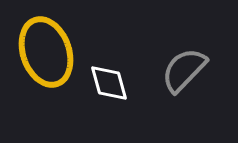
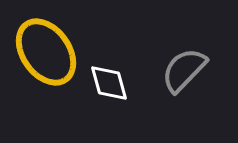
yellow ellipse: rotated 16 degrees counterclockwise
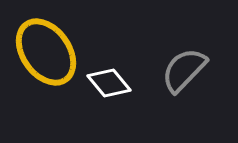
white diamond: rotated 24 degrees counterclockwise
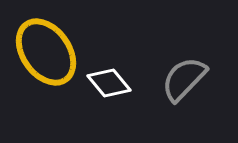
gray semicircle: moved 9 px down
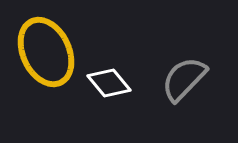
yellow ellipse: rotated 10 degrees clockwise
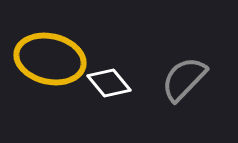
yellow ellipse: moved 4 px right, 7 px down; rotated 52 degrees counterclockwise
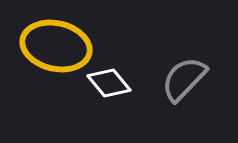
yellow ellipse: moved 6 px right, 13 px up
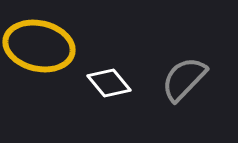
yellow ellipse: moved 17 px left
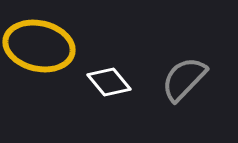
white diamond: moved 1 px up
